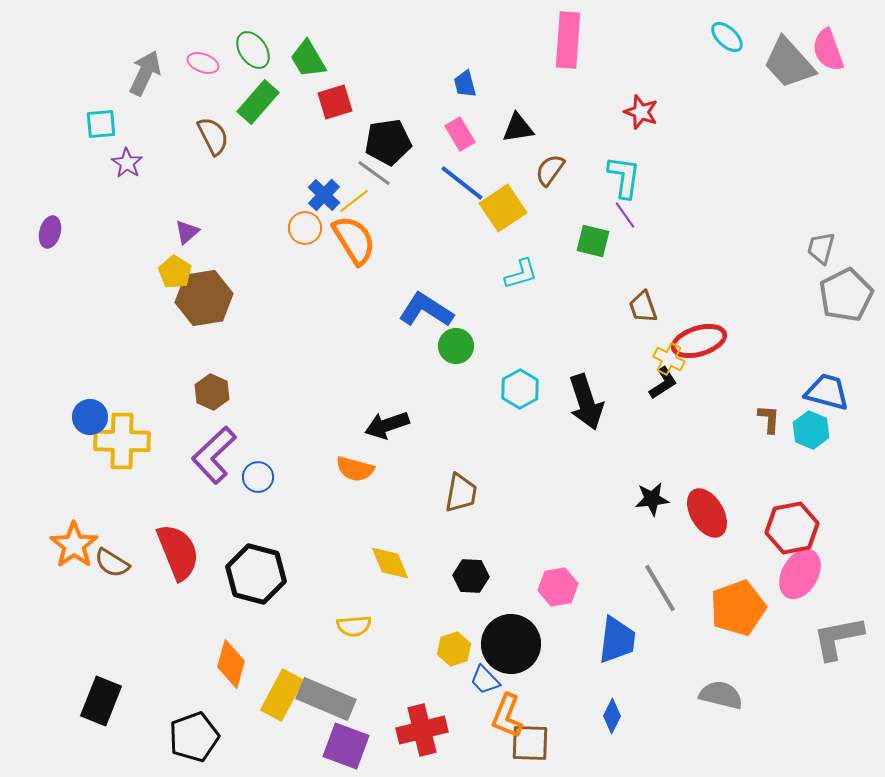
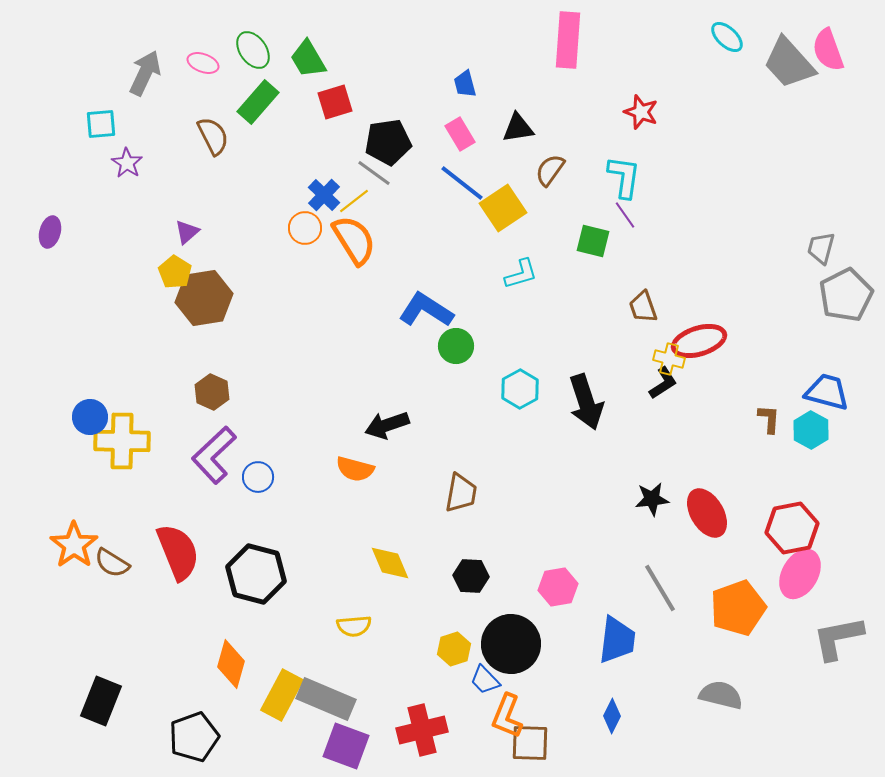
yellow cross at (669, 359): rotated 12 degrees counterclockwise
cyan hexagon at (811, 430): rotated 6 degrees clockwise
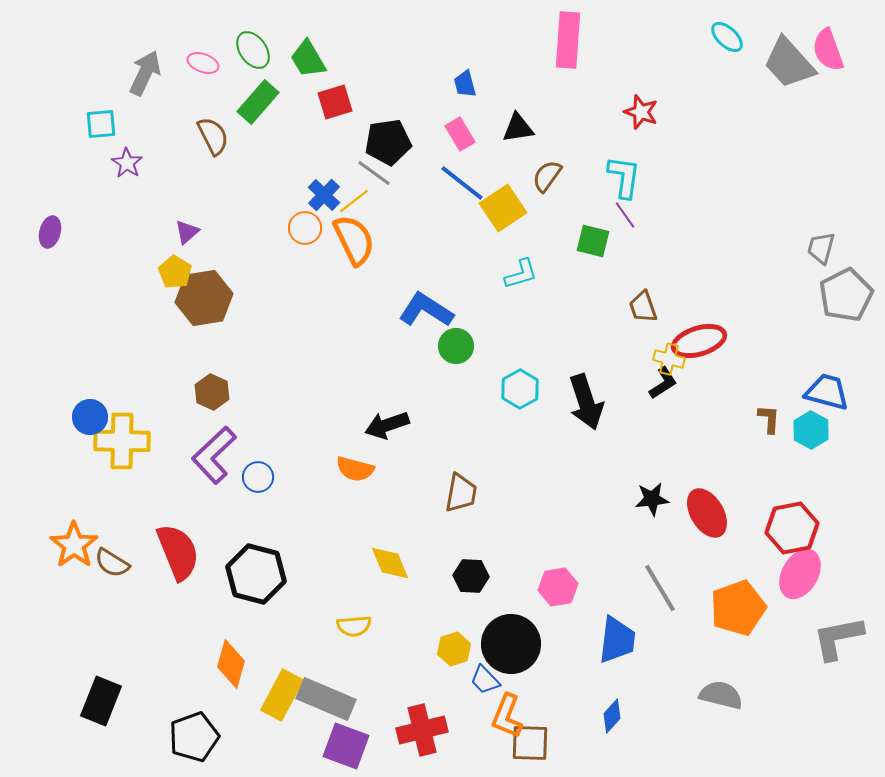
brown semicircle at (550, 170): moved 3 px left, 6 px down
orange semicircle at (354, 240): rotated 6 degrees clockwise
blue diamond at (612, 716): rotated 16 degrees clockwise
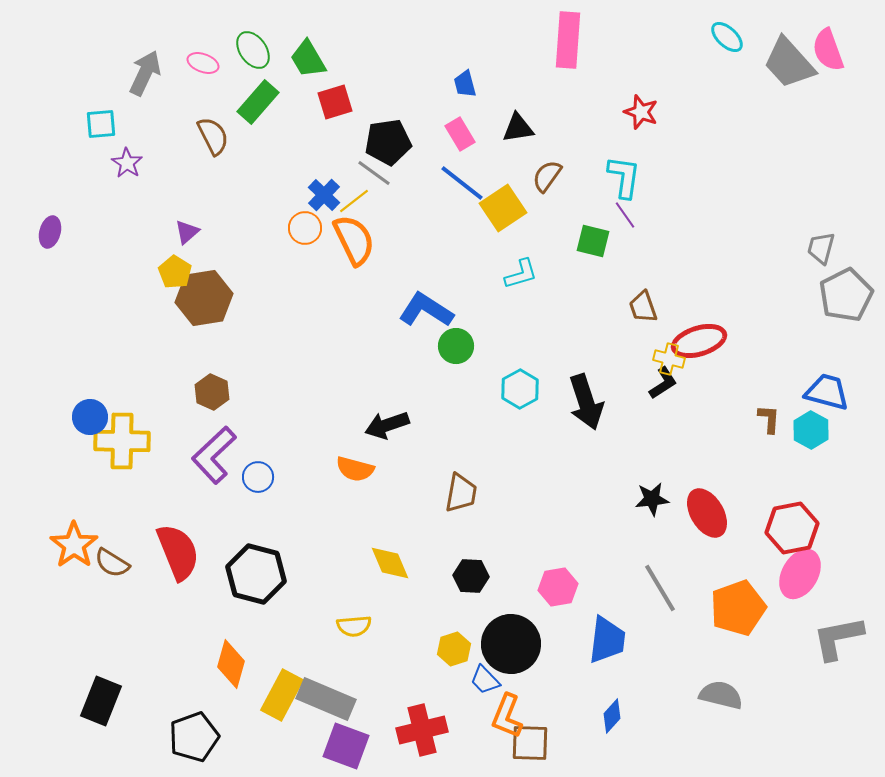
blue trapezoid at (617, 640): moved 10 px left
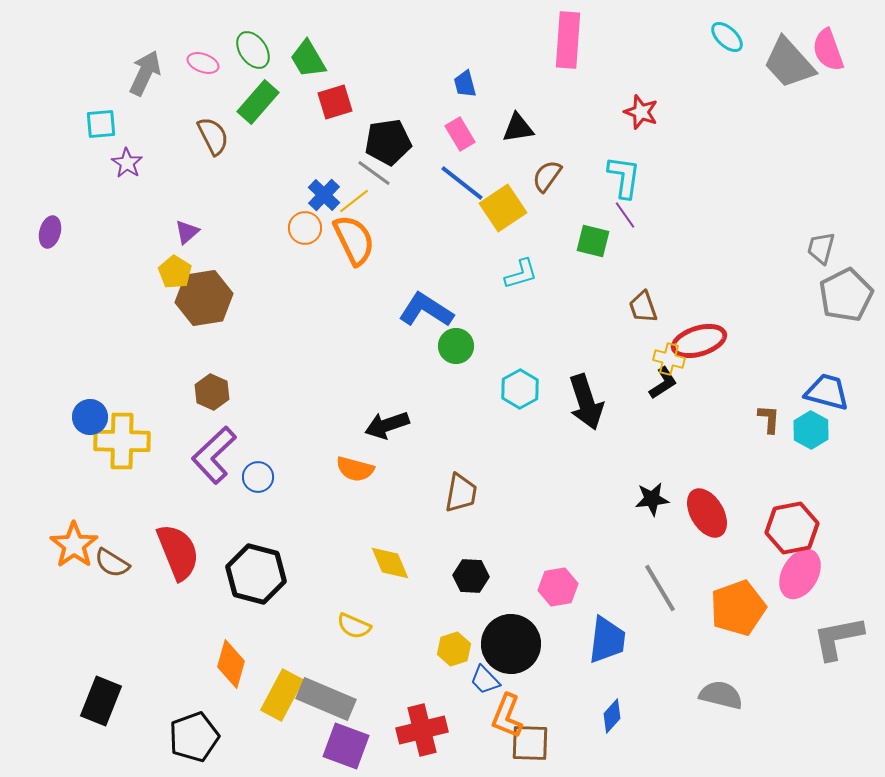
yellow semicircle at (354, 626): rotated 28 degrees clockwise
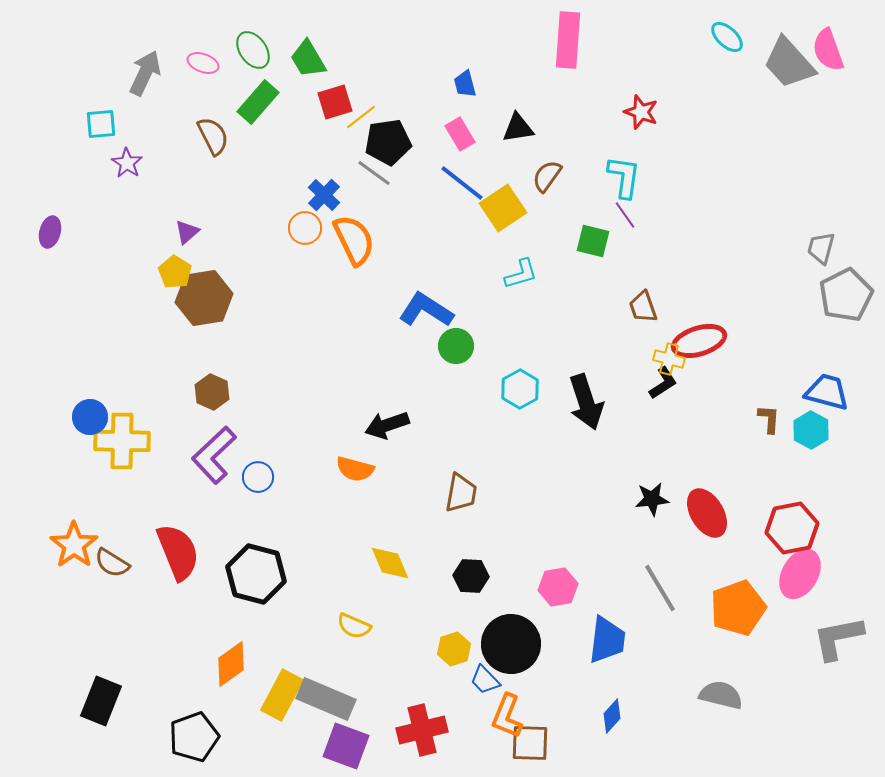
yellow line at (354, 201): moved 7 px right, 84 px up
orange diamond at (231, 664): rotated 39 degrees clockwise
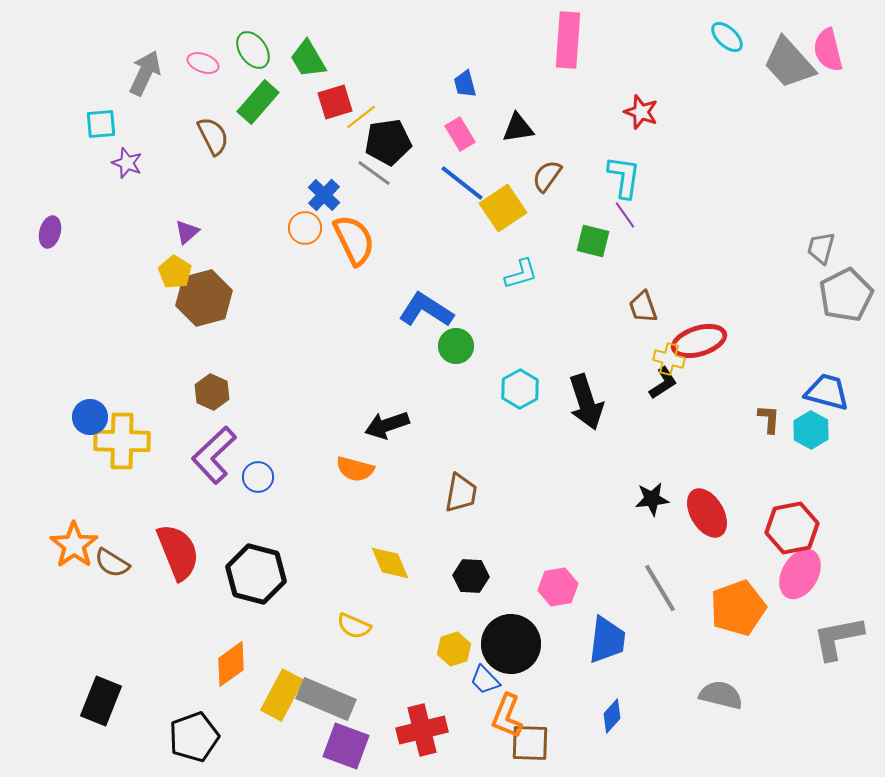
pink semicircle at (828, 50): rotated 6 degrees clockwise
purple star at (127, 163): rotated 12 degrees counterclockwise
brown hexagon at (204, 298): rotated 6 degrees counterclockwise
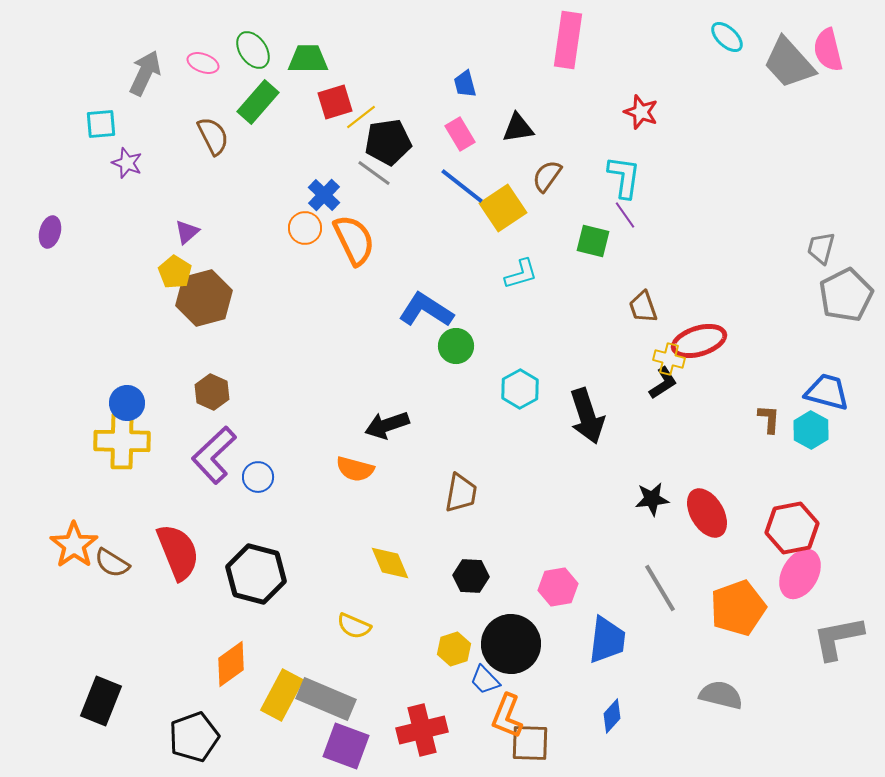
pink rectangle at (568, 40): rotated 4 degrees clockwise
green trapezoid at (308, 59): rotated 120 degrees clockwise
blue line at (462, 183): moved 3 px down
black arrow at (586, 402): moved 1 px right, 14 px down
blue circle at (90, 417): moved 37 px right, 14 px up
